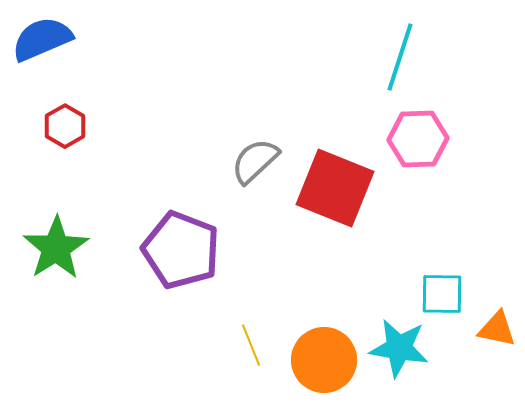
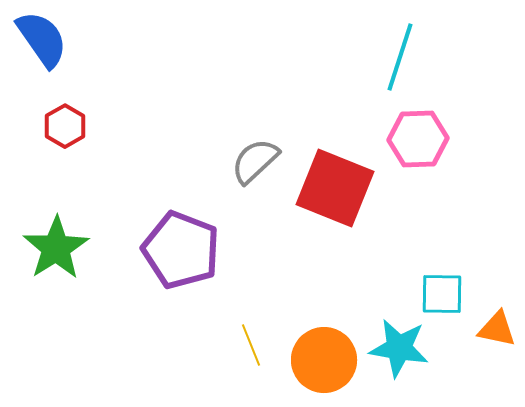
blue semicircle: rotated 78 degrees clockwise
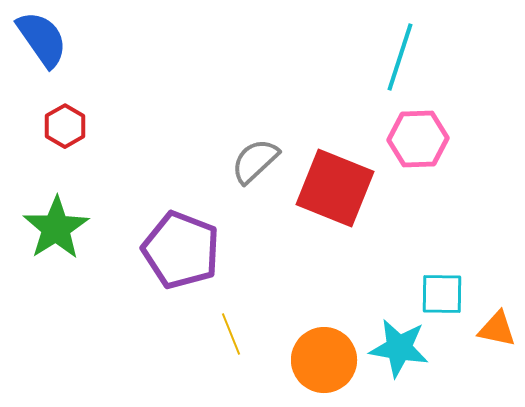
green star: moved 20 px up
yellow line: moved 20 px left, 11 px up
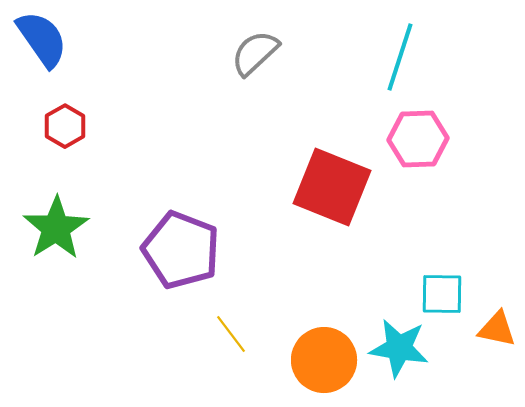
gray semicircle: moved 108 px up
red square: moved 3 px left, 1 px up
yellow line: rotated 15 degrees counterclockwise
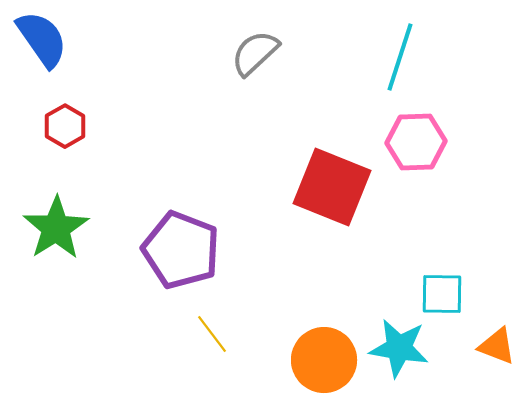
pink hexagon: moved 2 px left, 3 px down
orange triangle: moved 17 px down; rotated 9 degrees clockwise
yellow line: moved 19 px left
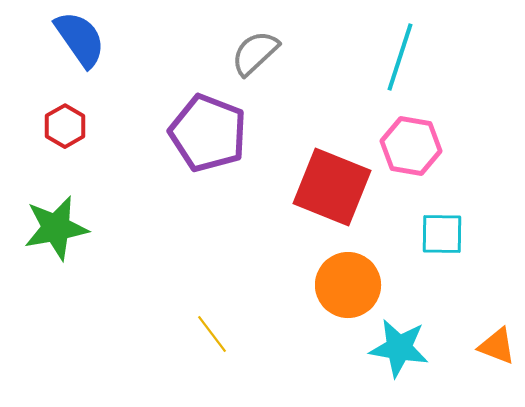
blue semicircle: moved 38 px right
pink hexagon: moved 5 px left, 4 px down; rotated 12 degrees clockwise
green star: rotated 22 degrees clockwise
purple pentagon: moved 27 px right, 117 px up
cyan square: moved 60 px up
orange circle: moved 24 px right, 75 px up
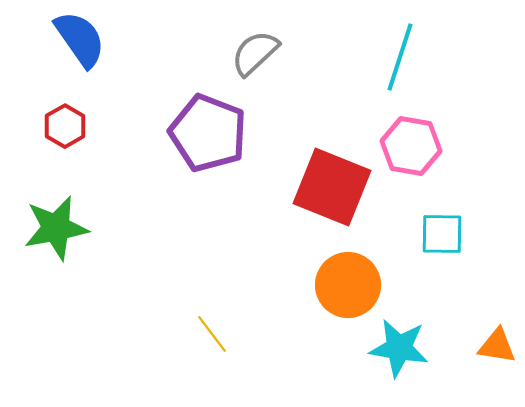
orange triangle: rotated 12 degrees counterclockwise
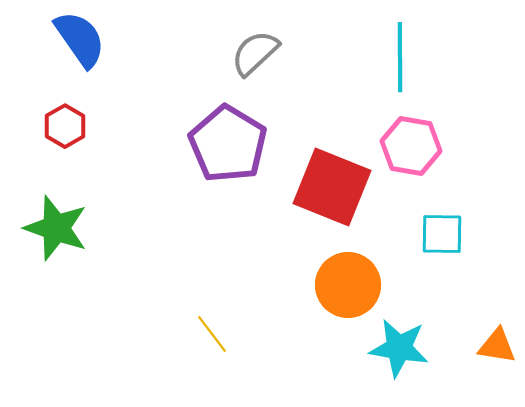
cyan line: rotated 18 degrees counterclockwise
purple pentagon: moved 20 px right, 11 px down; rotated 10 degrees clockwise
green star: rotated 30 degrees clockwise
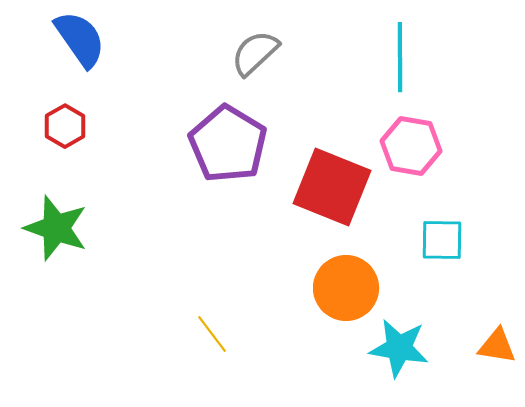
cyan square: moved 6 px down
orange circle: moved 2 px left, 3 px down
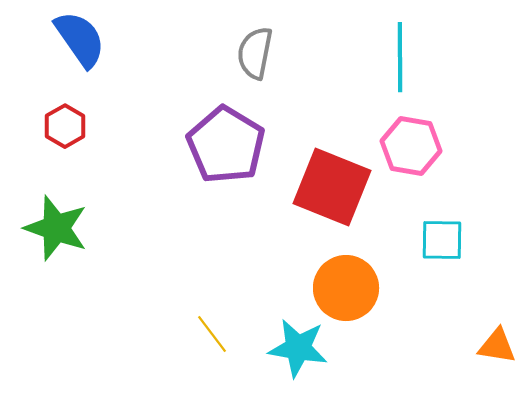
gray semicircle: rotated 36 degrees counterclockwise
purple pentagon: moved 2 px left, 1 px down
cyan star: moved 101 px left
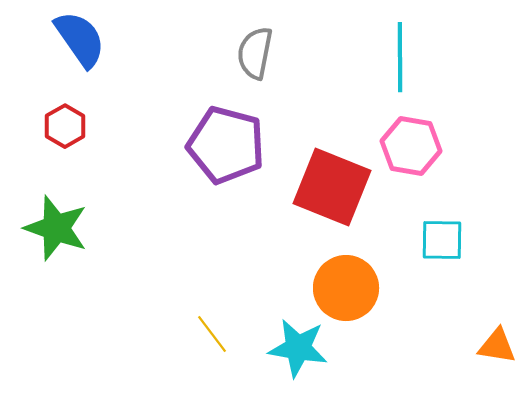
purple pentagon: rotated 16 degrees counterclockwise
